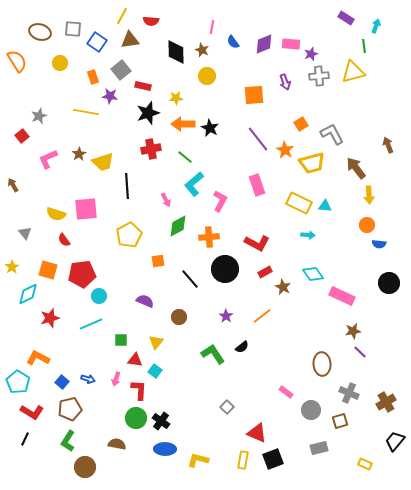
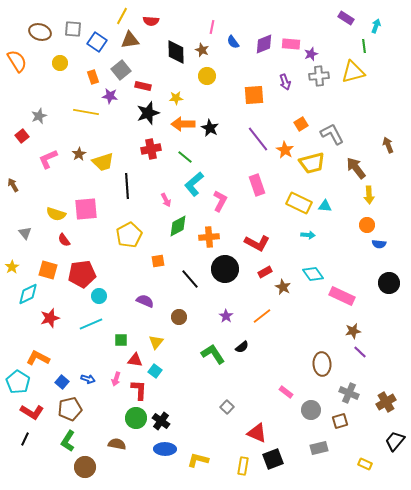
yellow rectangle at (243, 460): moved 6 px down
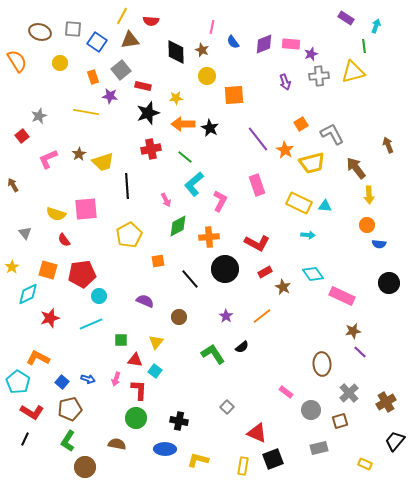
orange square at (254, 95): moved 20 px left
gray cross at (349, 393): rotated 24 degrees clockwise
black cross at (161, 421): moved 18 px right; rotated 24 degrees counterclockwise
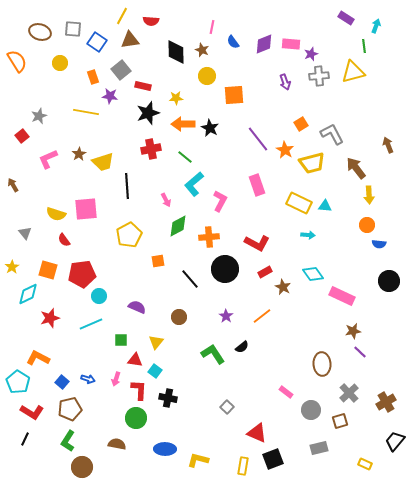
black circle at (389, 283): moved 2 px up
purple semicircle at (145, 301): moved 8 px left, 6 px down
black cross at (179, 421): moved 11 px left, 23 px up
brown circle at (85, 467): moved 3 px left
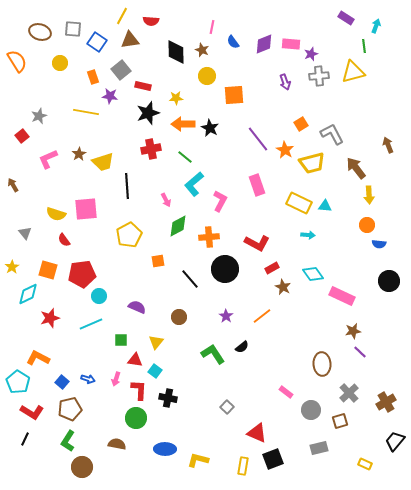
red rectangle at (265, 272): moved 7 px right, 4 px up
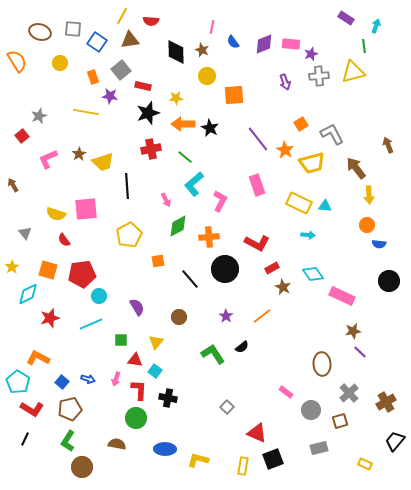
purple semicircle at (137, 307): rotated 36 degrees clockwise
red L-shape at (32, 412): moved 3 px up
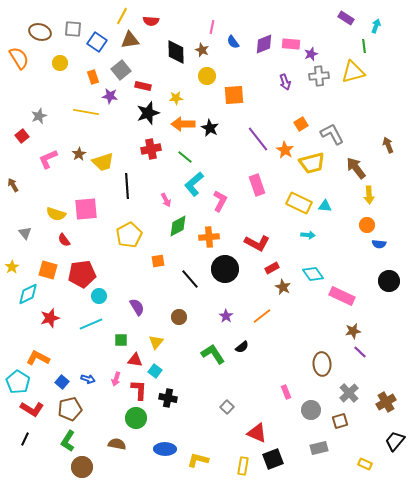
orange semicircle at (17, 61): moved 2 px right, 3 px up
pink rectangle at (286, 392): rotated 32 degrees clockwise
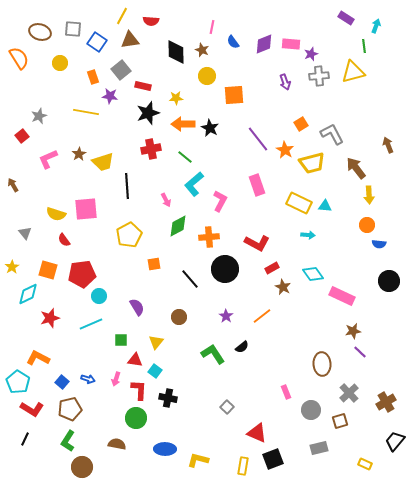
orange square at (158, 261): moved 4 px left, 3 px down
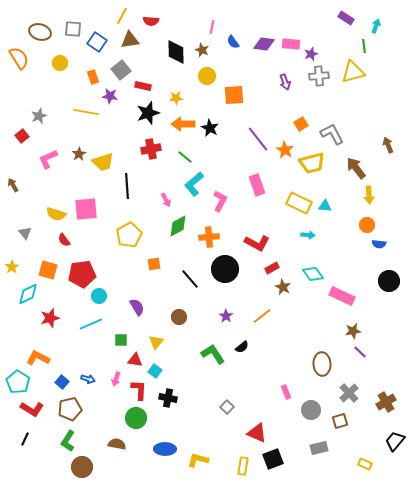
purple diamond at (264, 44): rotated 30 degrees clockwise
